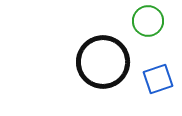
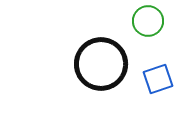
black circle: moved 2 px left, 2 px down
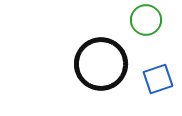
green circle: moved 2 px left, 1 px up
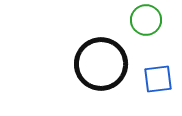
blue square: rotated 12 degrees clockwise
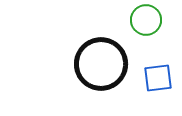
blue square: moved 1 px up
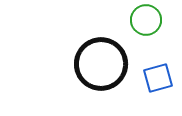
blue square: rotated 8 degrees counterclockwise
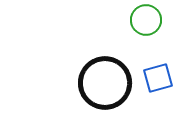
black circle: moved 4 px right, 19 px down
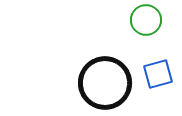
blue square: moved 4 px up
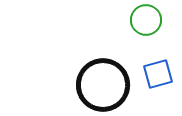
black circle: moved 2 px left, 2 px down
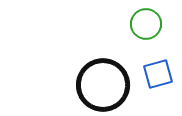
green circle: moved 4 px down
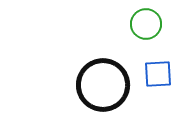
blue square: rotated 12 degrees clockwise
